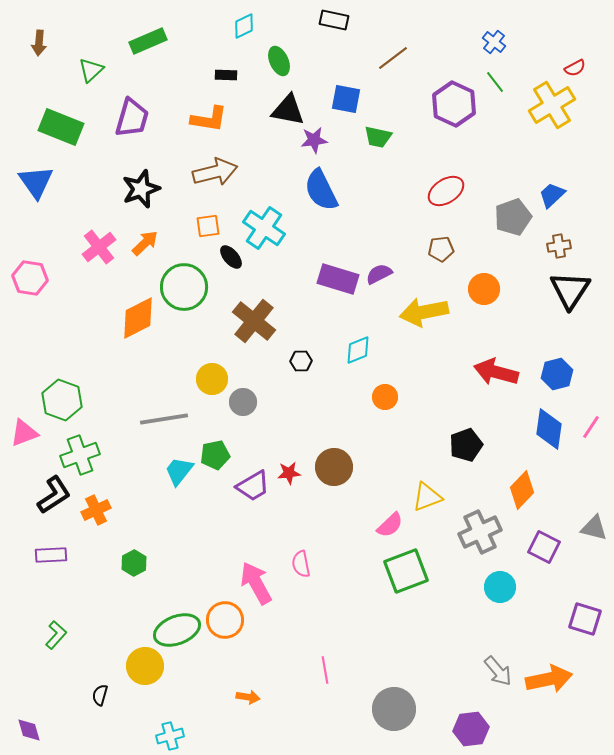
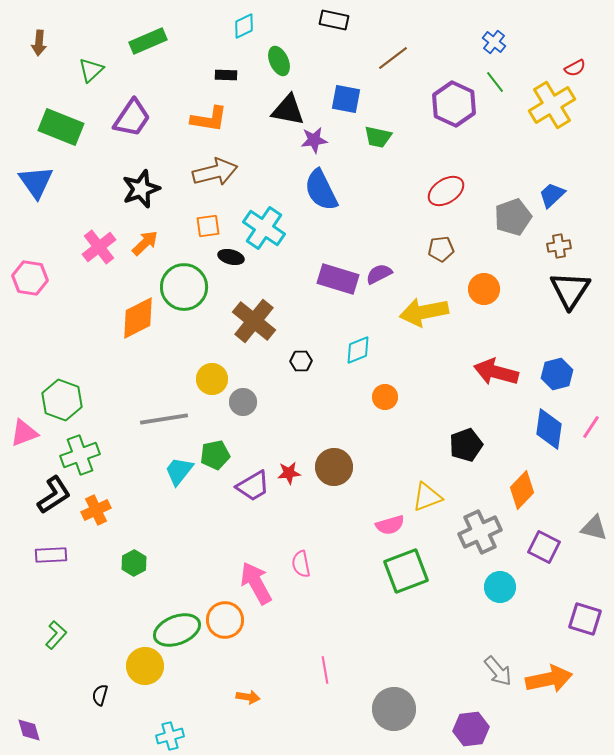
purple trapezoid at (132, 118): rotated 18 degrees clockwise
black ellipse at (231, 257): rotated 35 degrees counterclockwise
pink semicircle at (390, 525): rotated 28 degrees clockwise
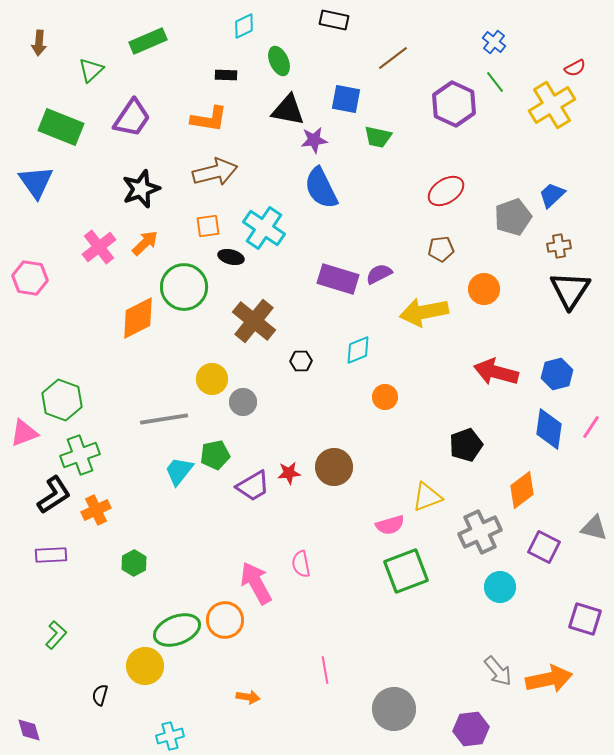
blue semicircle at (321, 190): moved 2 px up
orange diamond at (522, 490): rotated 9 degrees clockwise
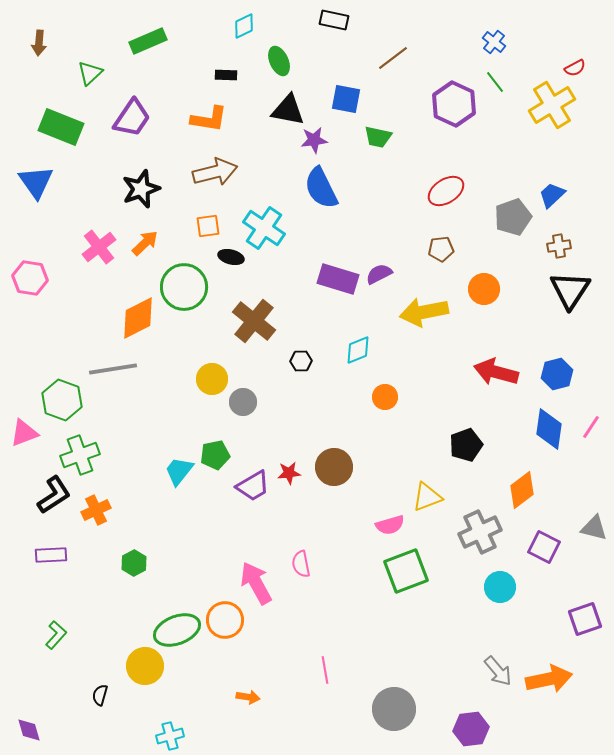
green triangle at (91, 70): moved 1 px left, 3 px down
gray line at (164, 419): moved 51 px left, 50 px up
purple square at (585, 619): rotated 36 degrees counterclockwise
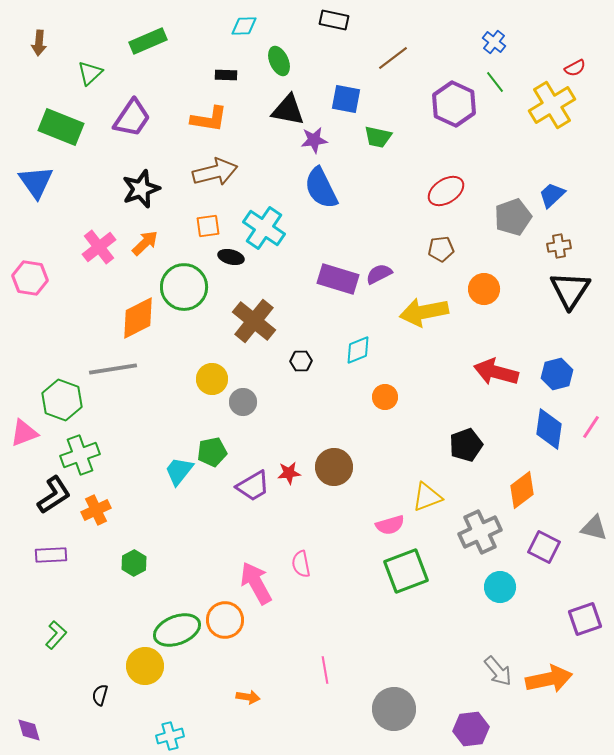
cyan diamond at (244, 26): rotated 24 degrees clockwise
green pentagon at (215, 455): moved 3 px left, 3 px up
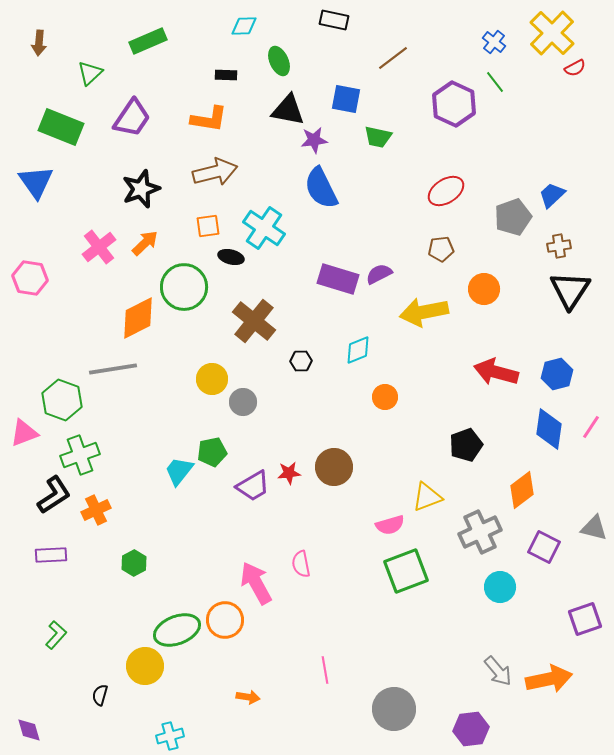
yellow cross at (552, 105): moved 72 px up; rotated 15 degrees counterclockwise
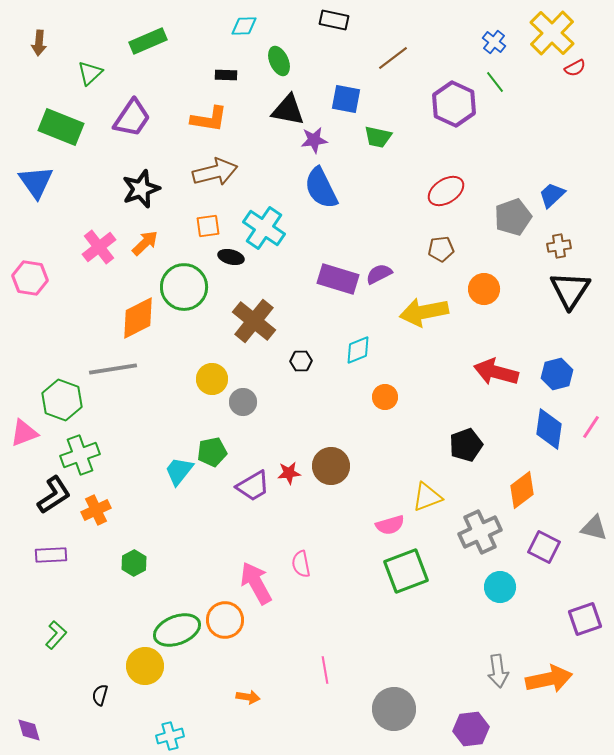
brown circle at (334, 467): moved 3 px left, 1 px up
gray arrow at (498, 671): rotated 32 degrees clockwise
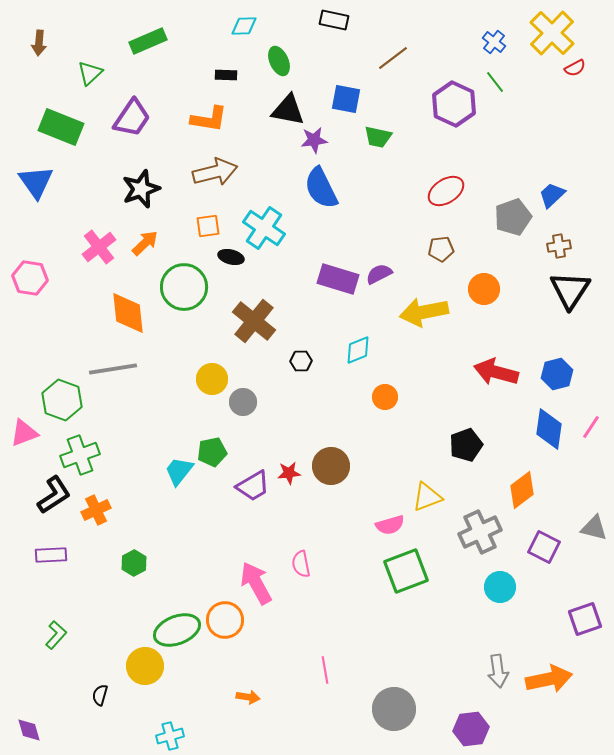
orange diamond at (138, 318): moved 10 px left, 5 px up; rotated 69 degrees counterclockwise
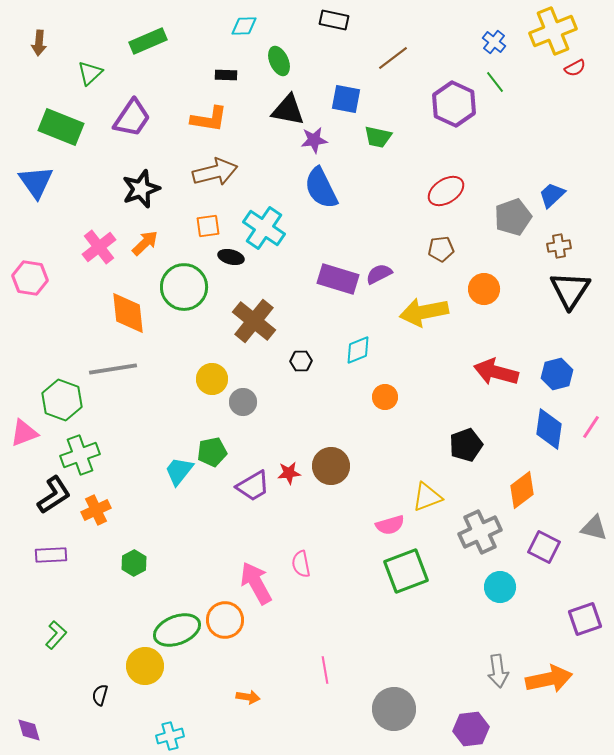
yellow cross at (552, 33): moved 1 px right, 2 px up; rotated 24 degrees clockwise
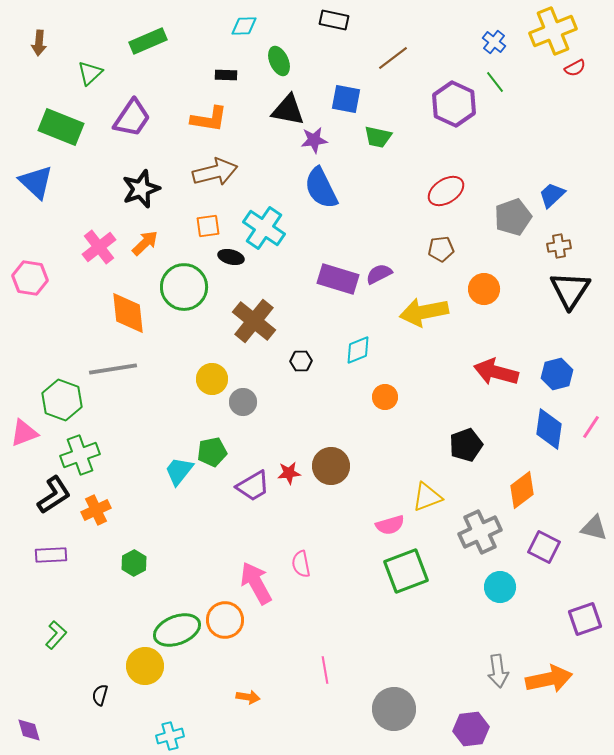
blue triangle at (36, 182): rotated 12 degrees counterclockwise
